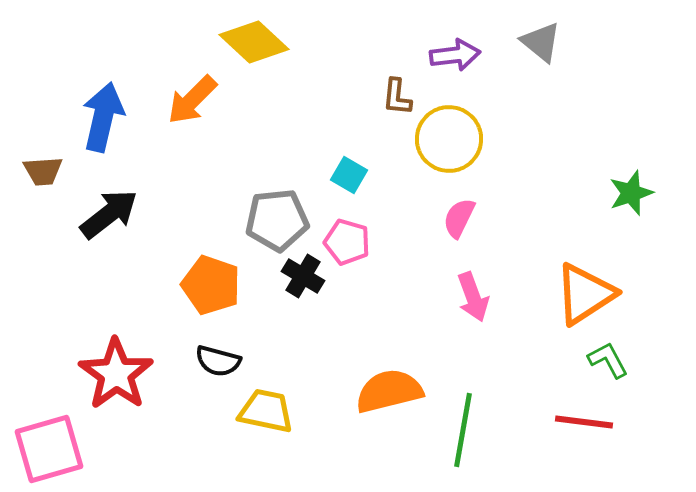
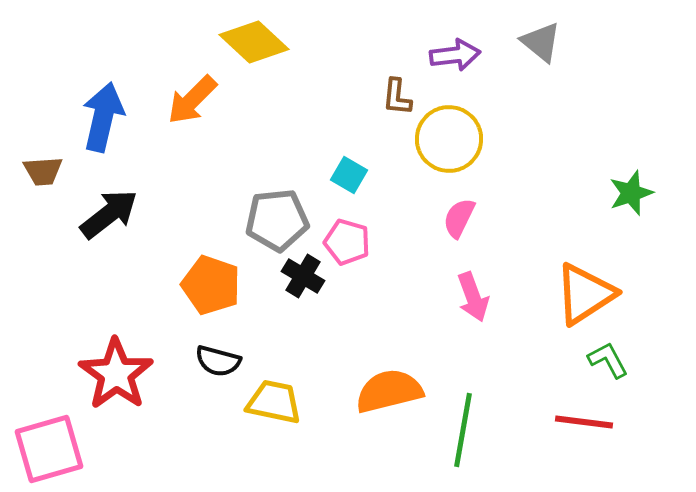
yellow trapezoid: moved 8 px right, 9 px up
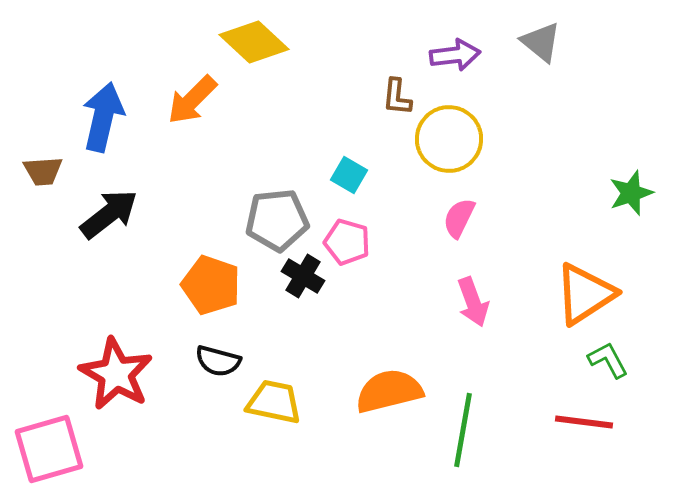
pink arrow: moved 5 px down
red star: rotated 6 degrees counterclockwise
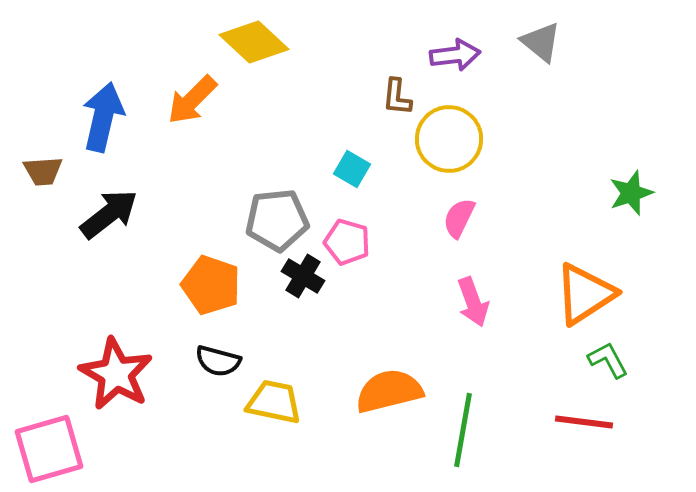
cyan square: moved 3 px right, 6 px up
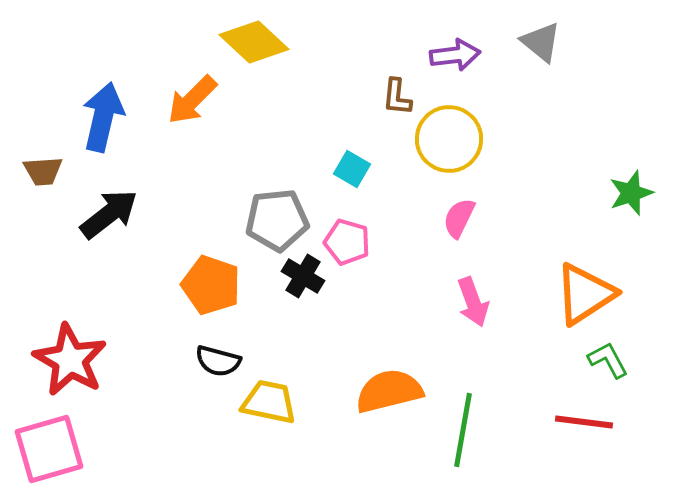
red star: moved 46 px left, 14 px up
yellow trapezoid: moved 5 px left
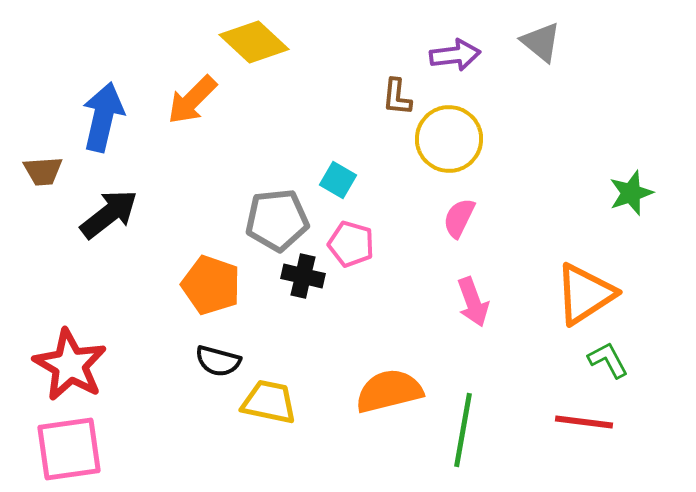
cyan square: moved 14 px left, 11 px down
pink pentagon: moved 4 px right, 2 px down
black cross: rotated 18 degrees counterclockwise
red star: moved 5 px down
pink square: moved 20 px right; rotated 8 degrees clockwise
